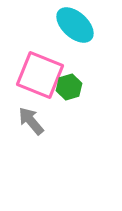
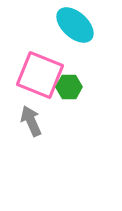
green hexagon: rotated 15 degrees clockwise
gray arrow: rotated 16 degrees clockwise
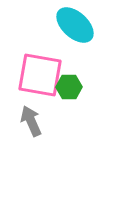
pink square: rotated 12 degrees counterclockwise
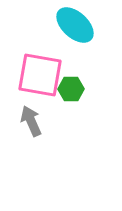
green hexagon: moved 2 px right, 2 px down
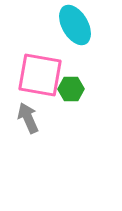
cyan ellipse: rotated 18 degrees clockwise
gray arrow: moved 3 px left, 3 px up
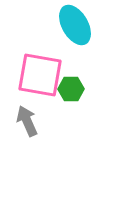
gray arrow: moved 1 px left, 3 px down
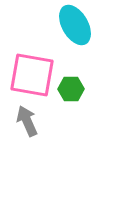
pink square: moved 8 px left
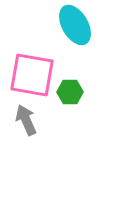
green hexagon: moved 1 px left, 3 px down
gray arrow: moved 1 px left, 1 px up
